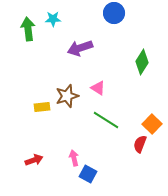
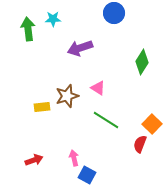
blue square: moved 1 px left, 1 px down
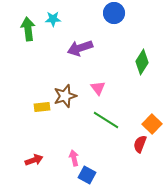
pink triangle: rotated 21 degrees clockwise
brown star: moved 2 px left
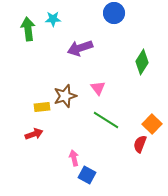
red arrow: moved 26 px up
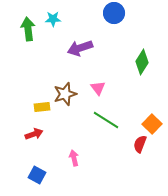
brown star: moved 2 px up
blue square: moved 50 px left
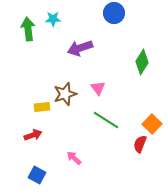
red arrow: moved 1 px left, 1 px down
pink arrow: rotated 35 degrees counterclockwise
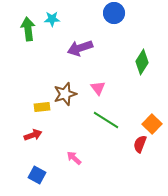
cyan star: moved 1 px left
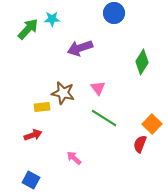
green arrow: rotated 50 degrees clockwise
brown star: moved 2 px left, 1 px up; rotated 30 degrees clockwise
green line: moved 2 px left, 2 px up
blue square: moved 6 px left, 5 px down
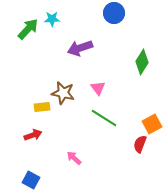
orange square: rotated 18 degrees clockwise
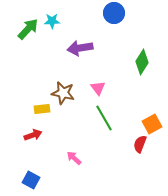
cyan star: moved 2 px down
purple arrow: rotated 10 degrees clockwise
yellow rectangle: moved 2 px down
green line: rotated 28 degrees clockwise
